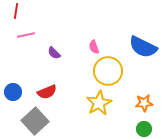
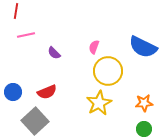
pink semicircle: rotated 40 degrees clockwise
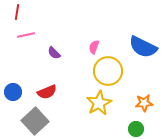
red line: moved 1 px right, 1 px down
green circle: moved 8 px left
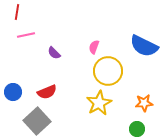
blue semicircle: moved 1 px right, 1 px up
gray square: moved 2 px right
green circle: moved 1 px right
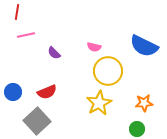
pink semicircle: rotated 96 degrees counterclockwise
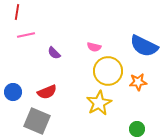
orange star: moved 6 px left, 21 px up
gray square: rotated 24 degrees counterclockwise
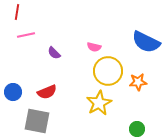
blue semicircle: moved 2 px right, 4 px up
gray square: rotated 12 degrees counterclockwise
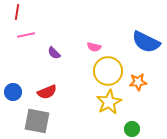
yellow star: moved 10 px right, 1 px up
green circle: moved 5 px left
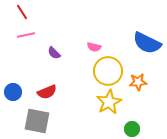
red line: moved 5 px right; rotated 42 degrees counterclockwise
blue semicircle: moved 1 px right, 1 px down
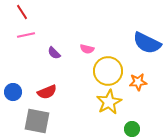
pink semicircle: moved 7 px left, 2 px down
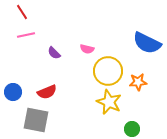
yellow star: rotated 20 degrees counterclockwise
gray square: moved 1 px left, 1 px up
